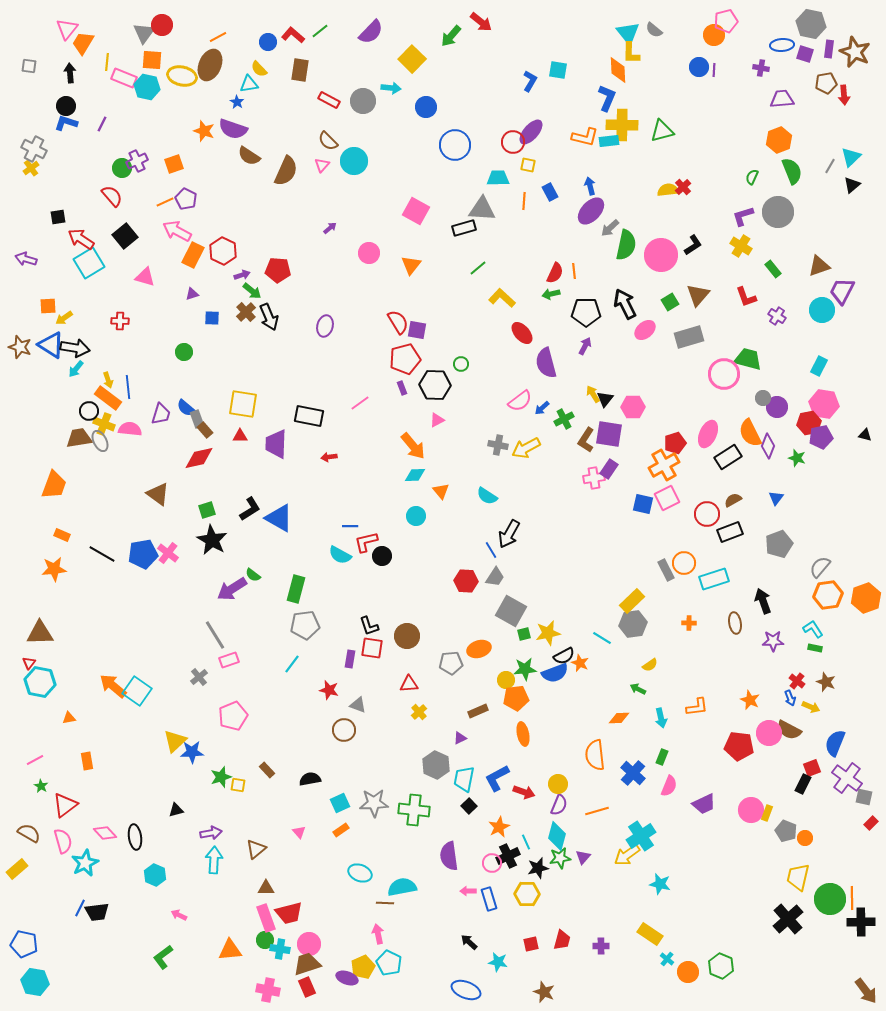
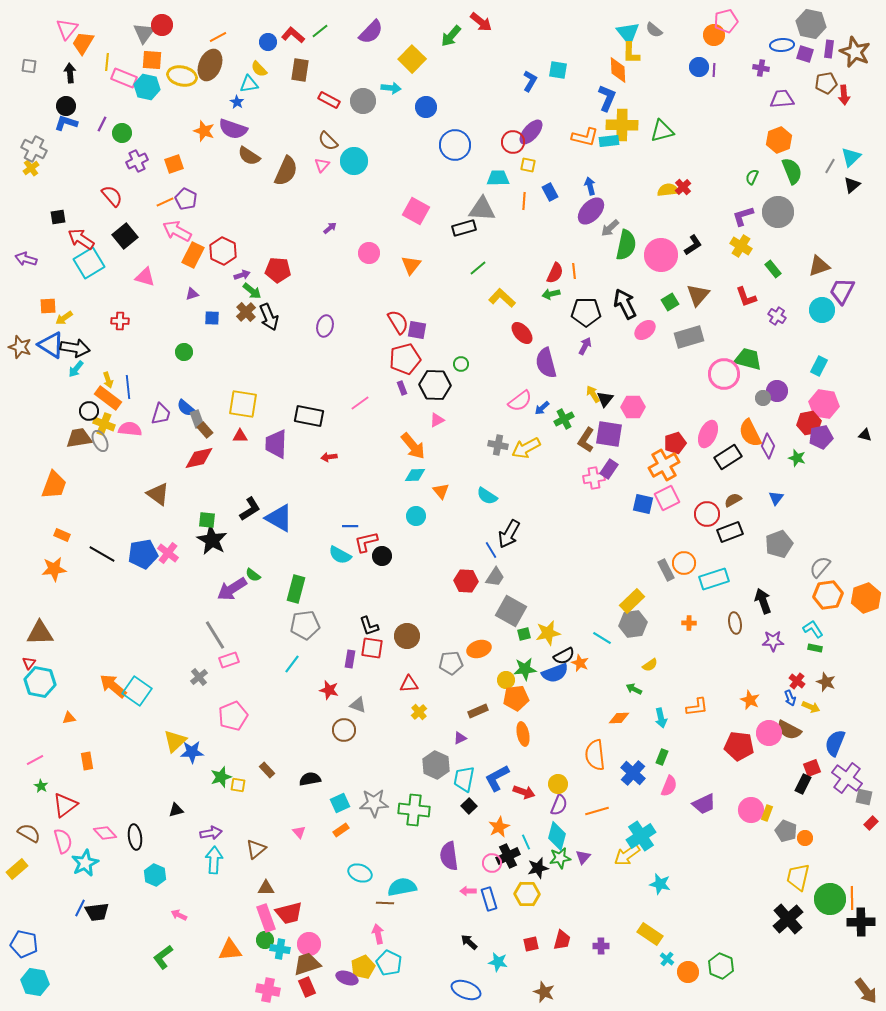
green circle at (122, 168): moved 35 px up
purple circle at (777, 407): moved 16 px up
green square at (207, 510): moved 10 px down; rotated 24 degrees clockwise
green arrow at (638, 689): moved 4 px left
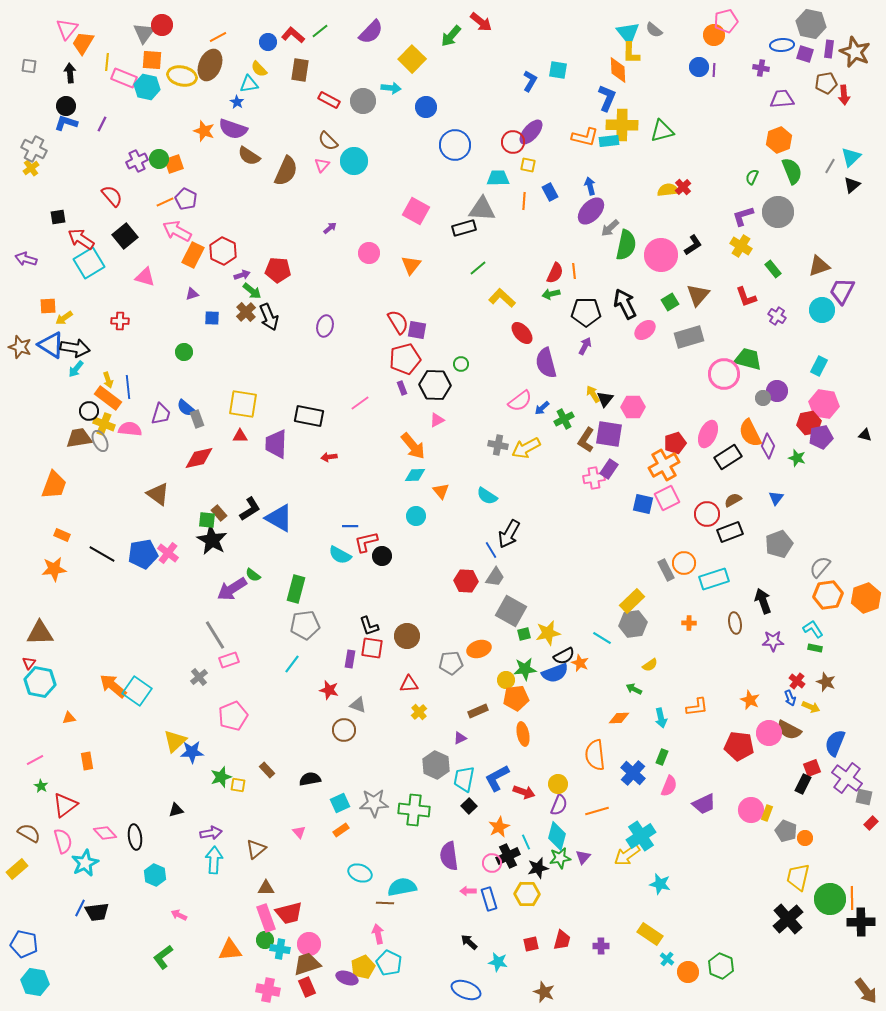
green circle at (122, 133): moved 37 px right, 26 px down
brown rectangle at (205, 430): moved 14 px right, 83 px down
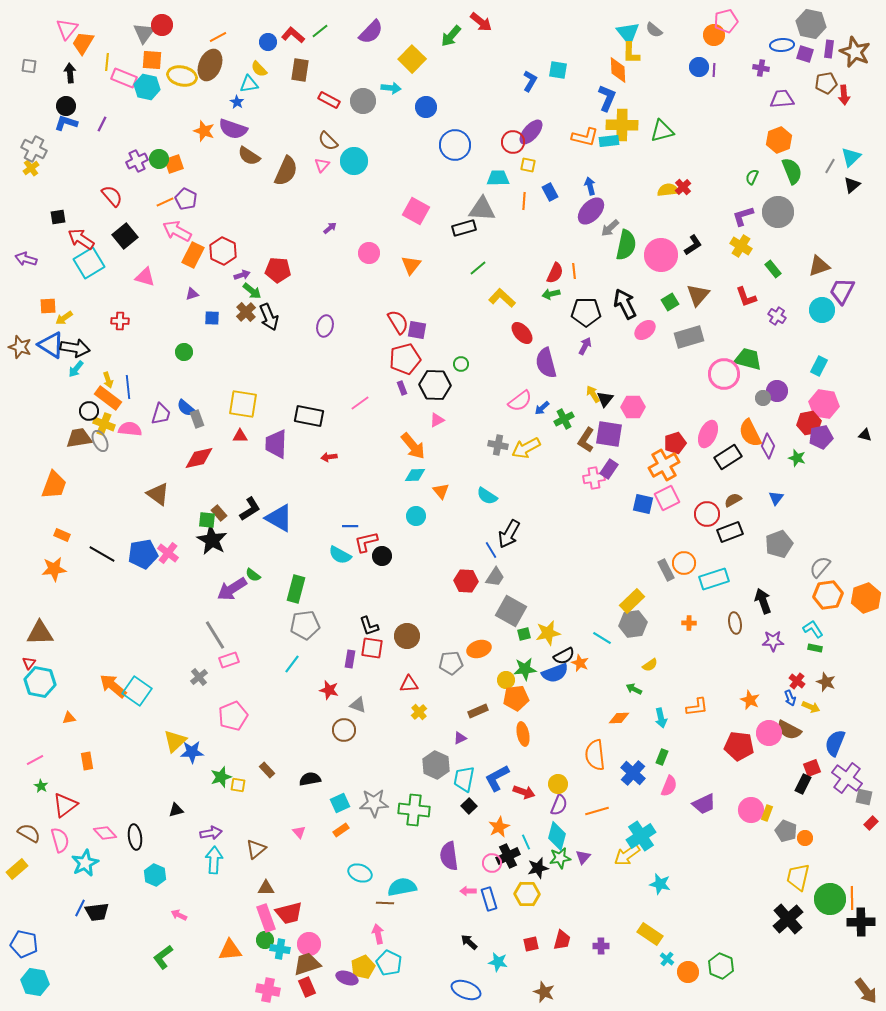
pink semicircle at (63, 841): moved 3 px left, 1 px up
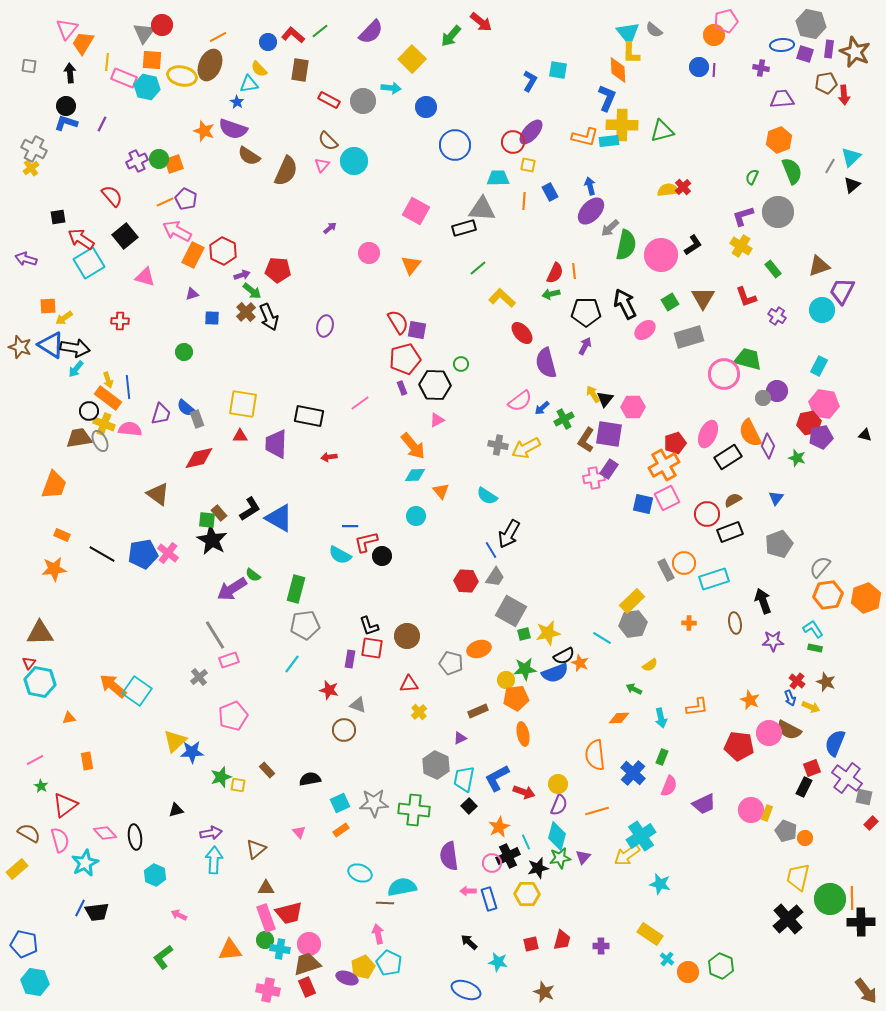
brown triangle at (698, 295): moved 5 px right, 3 px down; rotated 10 degrees counterclockwise
gray pentagon at (451, 663): rotated 20 degrees clockwise
black rectangle at (803, 784): moved 1 px right, 3 px down
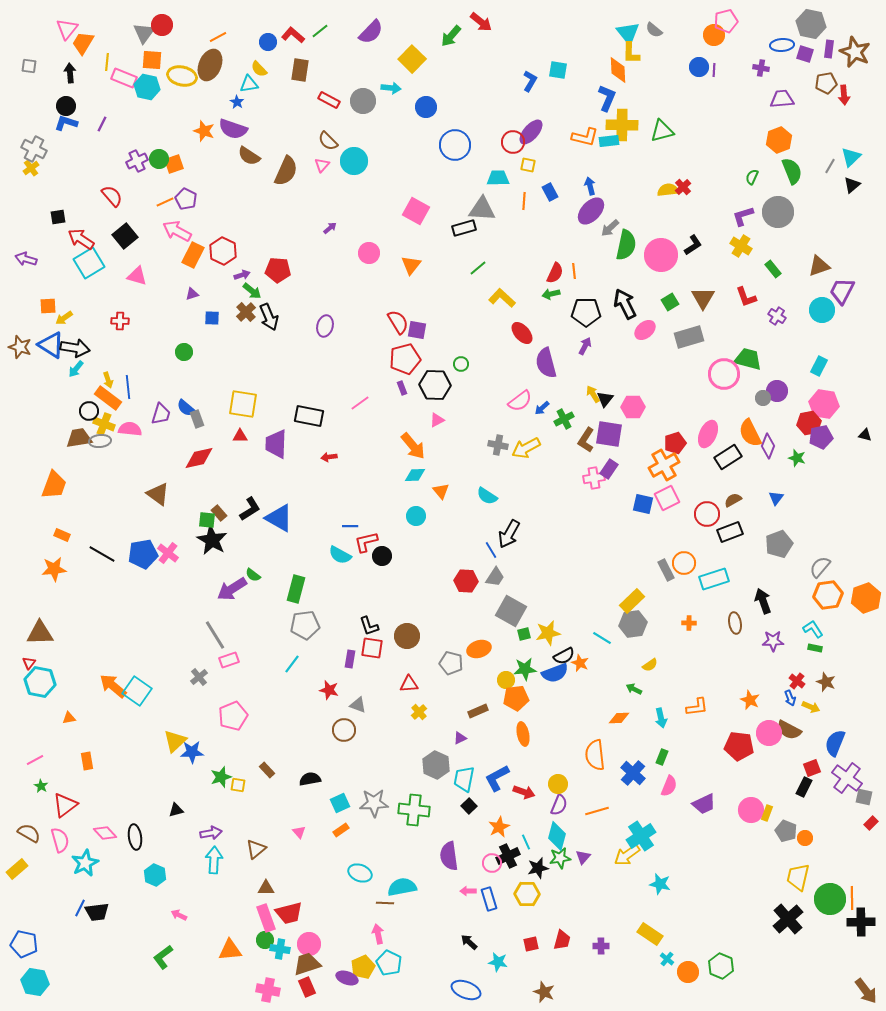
pink triangle at (145, 277): moved 8 px left, 1 px up
gray ellipse at (100, 441): rotated 70 degrees counterclockwise
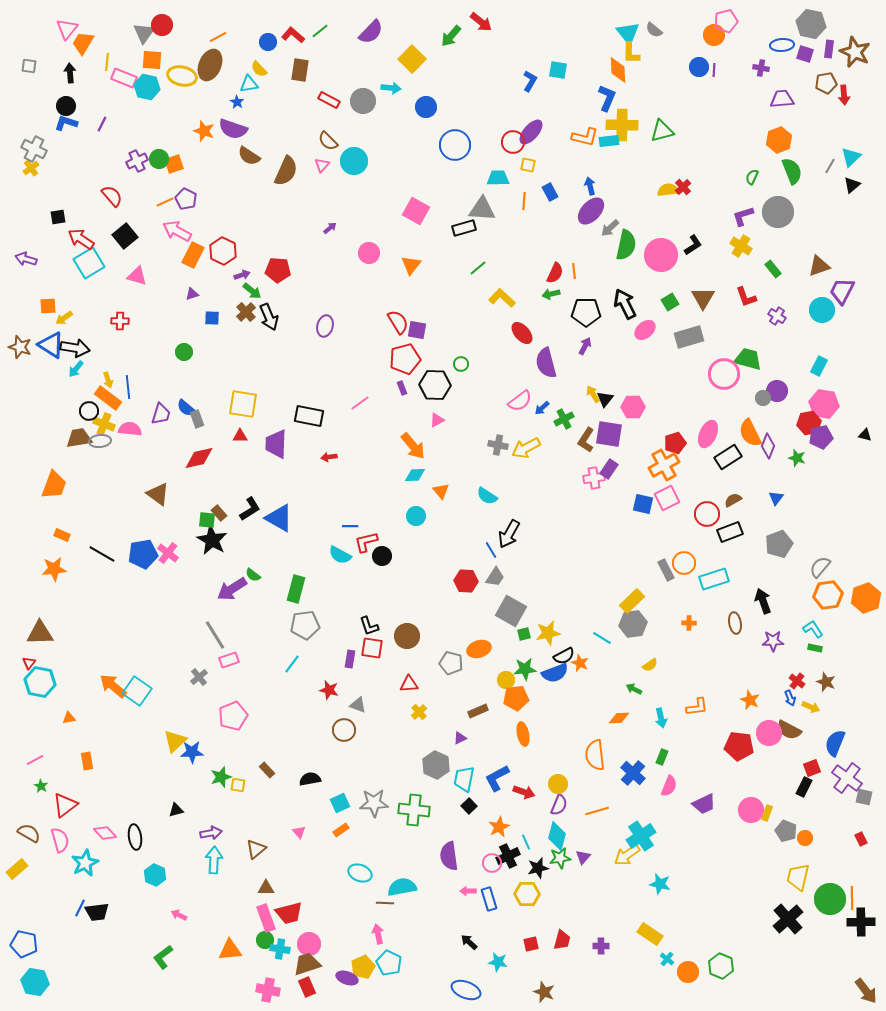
red rectangle at (871, 823): moved 10 px left, 16 px down; rotated 72 degrees counterclockwise
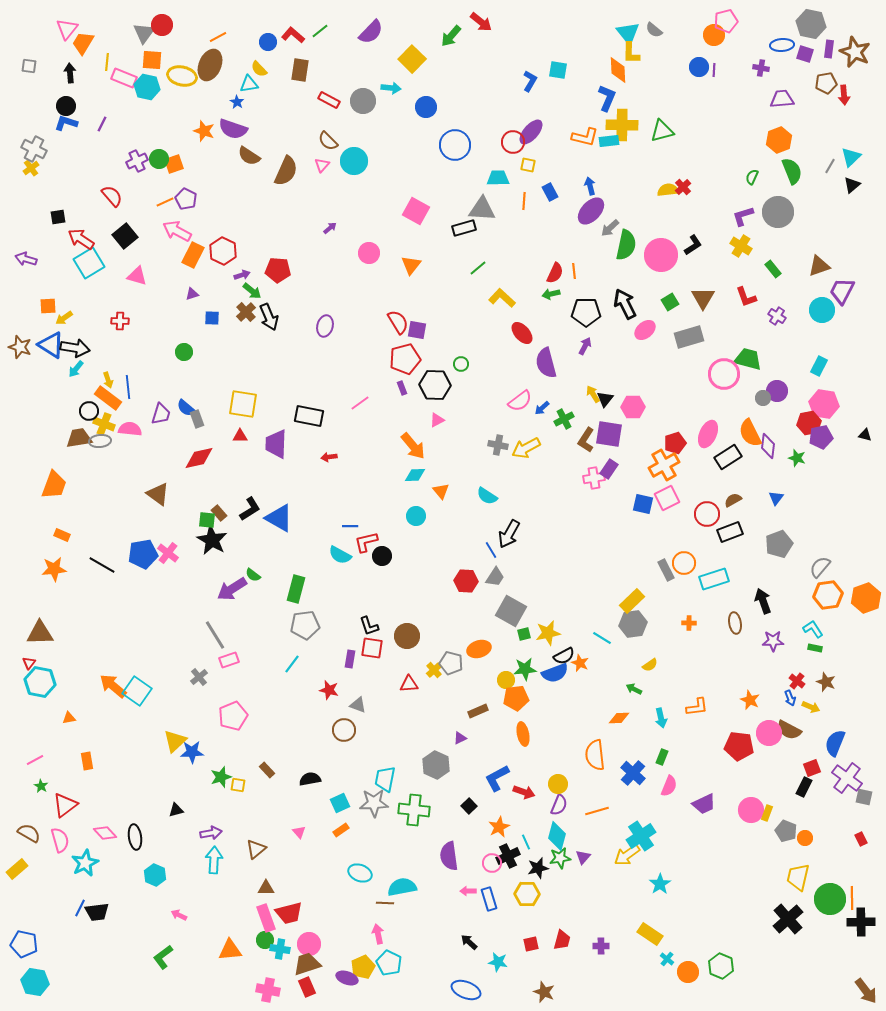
purple diamond at (768, 446): rotated 15 degrees counterclockwise
black line at (102, 554): moved 11 px down
yellow cross at (419, 712): moved 15 px right, 42 px up
cyan trapezoid at (464, 779): moved 79 px left
cyan star at (660, 884): rotated 25 degrees clockwise
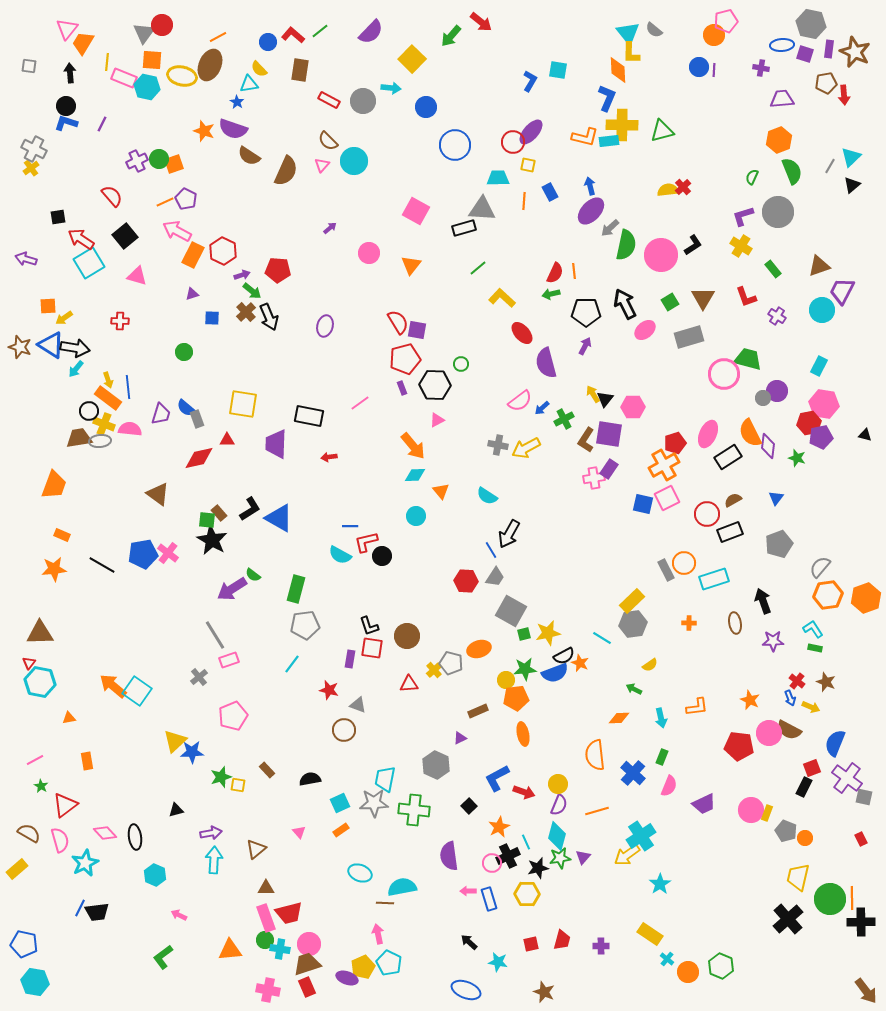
red triangle at (240, 436): moved 13 px left, 4 px down
